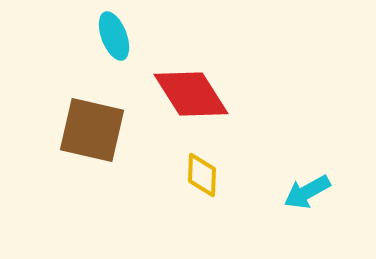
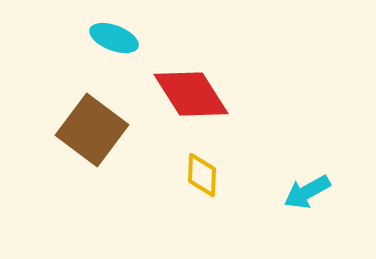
cyan ellipse: moved 2 px down; rotated 48 degrees counterclockwise
brown square: rotated 24 degrees clockwise
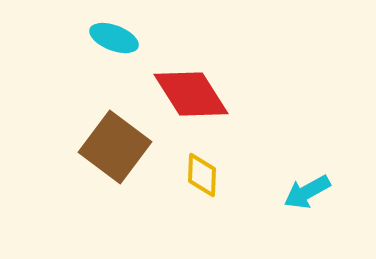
brown square: moved 23 px right, 17 px down
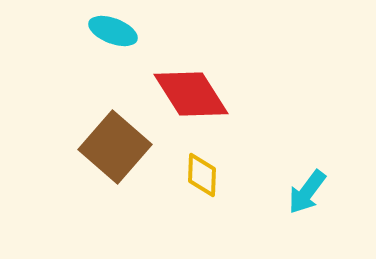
cyan ellipse: moved 1 px left, 7 px up
brown square: rotated 4 degrees clockwise
cyan arrow: rotated 24 degrees counterclockwise
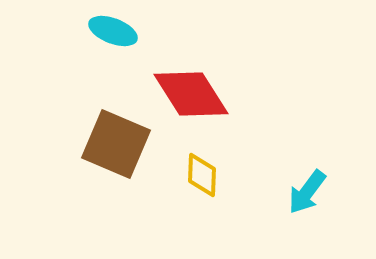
brown square: moved 1 px right, 3 px up; rotated 18 degrees counterclockwise
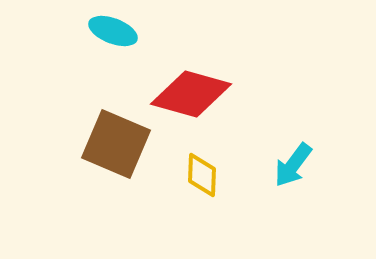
red diamond: rotated 42 degrees counterclockwise
cyan arrow: moved 14 px left, 27 px up
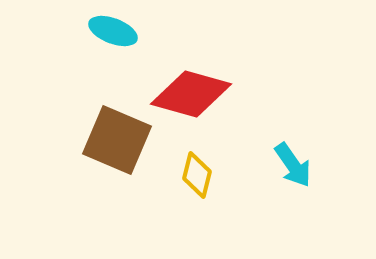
brown square: moved 1 px right, 4 px up
cyan arrow: rotated 72 degrees counterclockwise
yellow diamond: moved 5 px left; rotated 12 degrees clockwise
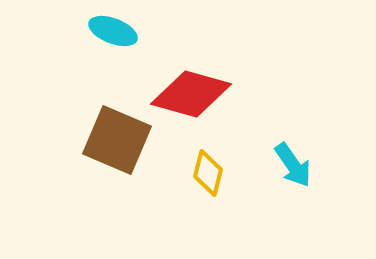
yellow diamond: moved 11 px right, 2 px up
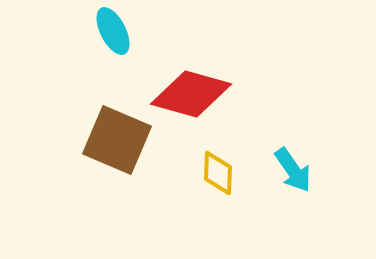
cyan ellipse: rotated 42 degrees clockwise
cyan arrow: moved 5 px down
yellow diamond: moved 10 px right; rotated 12 degrees counterclockwise
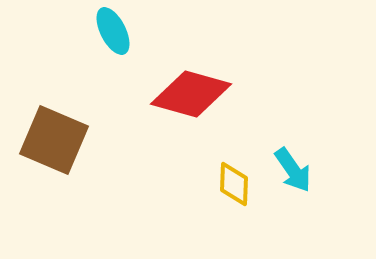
brown square: moved 63 px left
yellow diamond: moved 16 px right, 11 px down
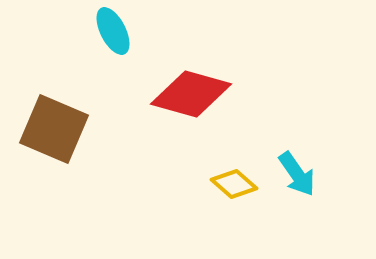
brown square: moved 11 px up
cyan arrow: moved 4 px right, 4 px down
yellow diamond: rotated 51 degrees counterclockwise
